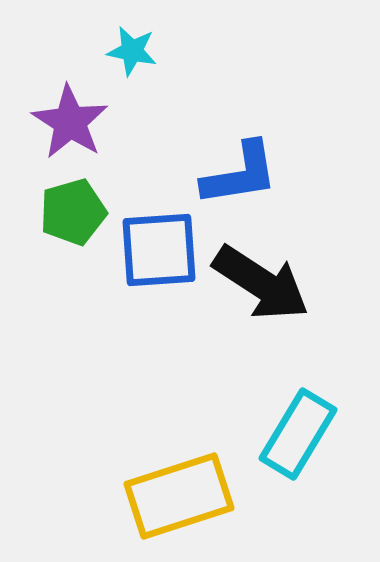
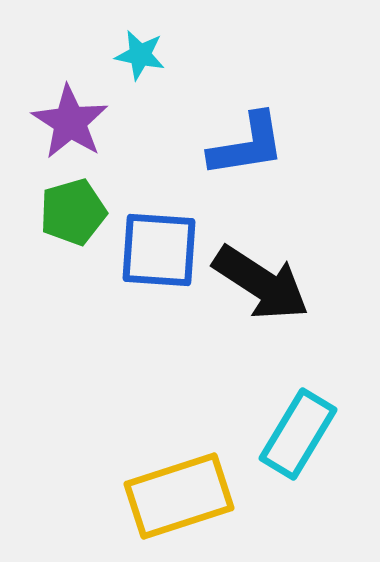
cyan star: moved 8 px right, 4 px down
blue L-shape: moved 7 px right, 29 px up
blue square: rotated 8 degrees clockwise
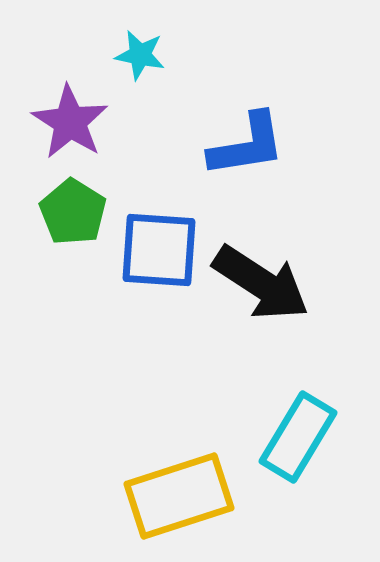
green pentagon: rotated 24 degrees counterclockwise
cyan rectangle: moved 3 px down
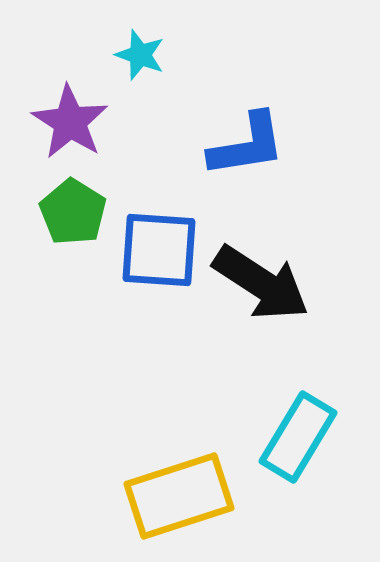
cyan star: rotated 9 degrees clockwise
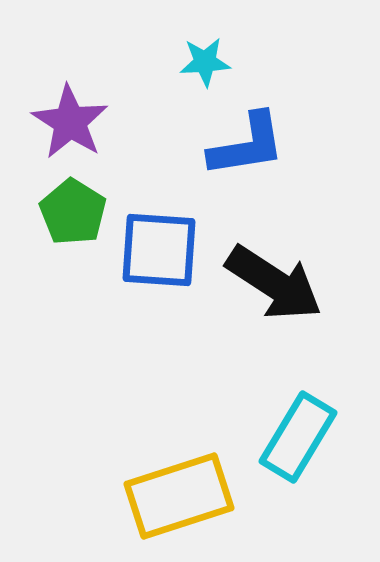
cyan star: moved 65 px right, 7 px down; rotated 24 degrees counterclockwise
black arrow: moved 13 px right
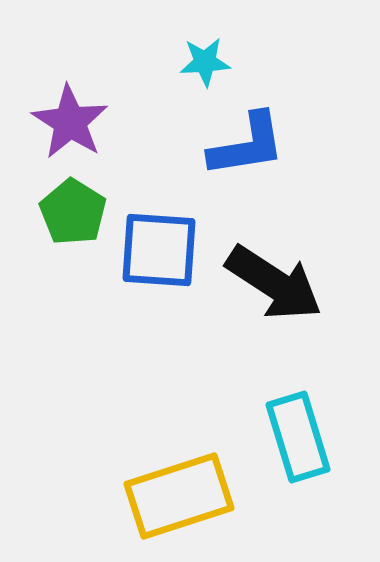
cyan rectangle: rotated 48 degrees counterclockwise
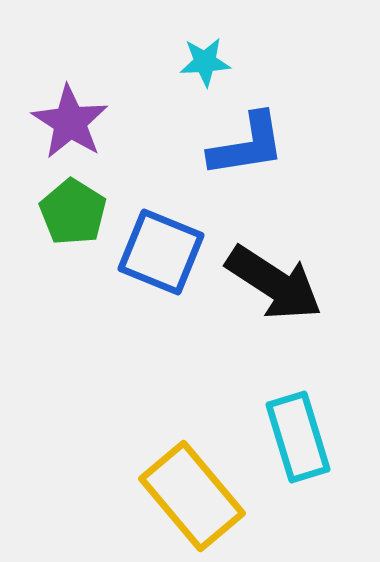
blue square: moved 2 px right, 2 px down; rotated 18 degrees clockwise
yellow rectangle: moved 13 px right; rotated 68 degrees clockwise
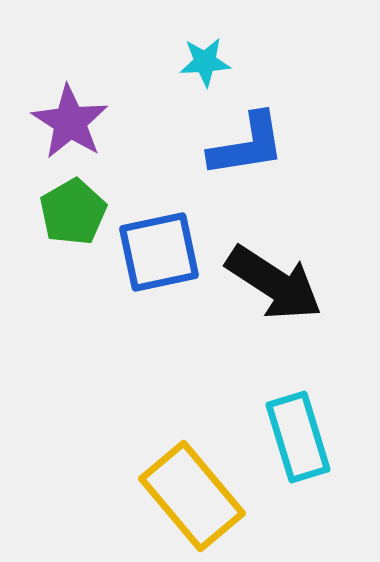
green pentagon: rotated 10 degrees clockwise
blue square: moved 2 px left; rotated 34 degrees counterclockwise
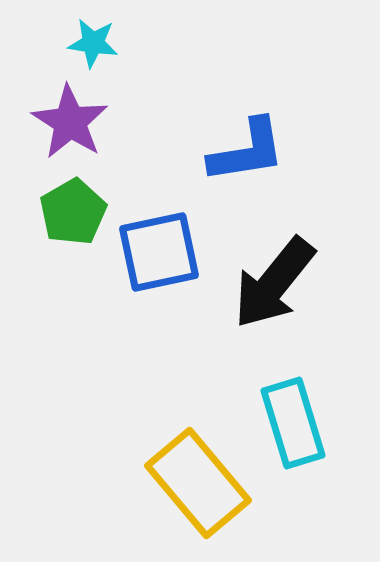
cyan star: moved 112 px left, 19 px up; rotated 12 degrees clockwise
blue L-shape: moved 6 px down
black arrow: rotated 96 degrees clockwise
cyan rectangle: moved 5 px left, 14 px up
yellow rectangle: moved 6 px right, 13 px up
